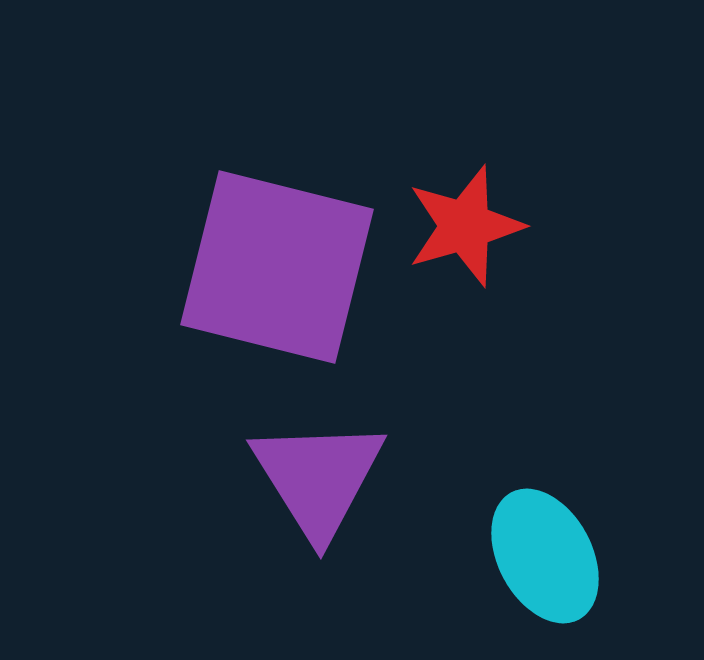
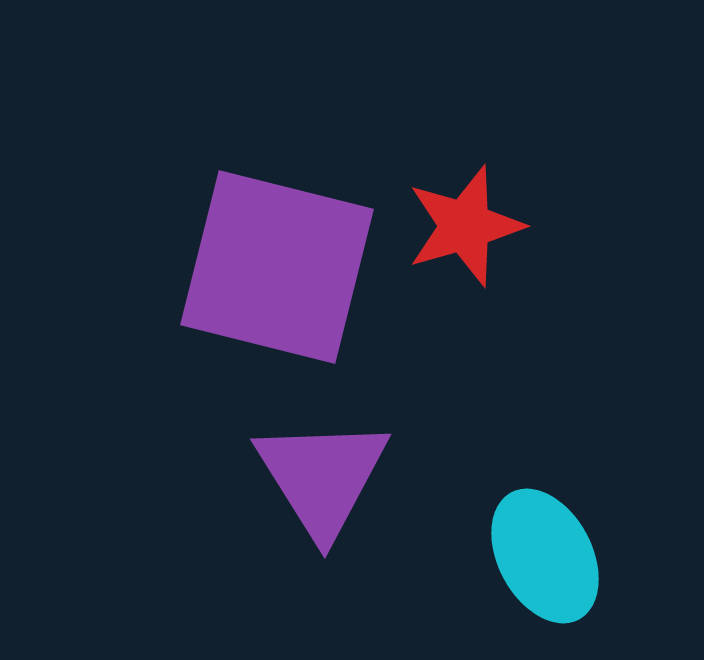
purple triangle: moved 4 px right, 1 px up
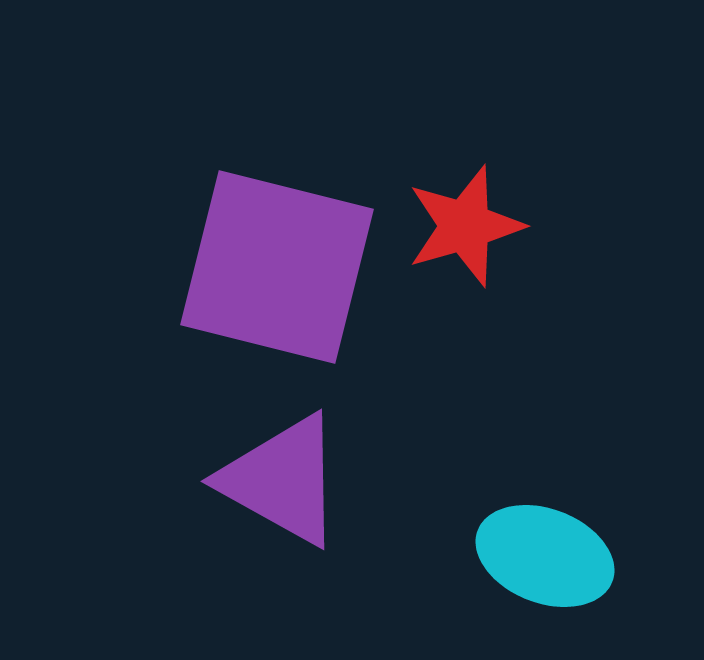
purple triangle: moved 40 px left, 3 px down; rotated 29 degrees counterclockwise
cyan ellipse: rotated 41 degrees counterclockwise
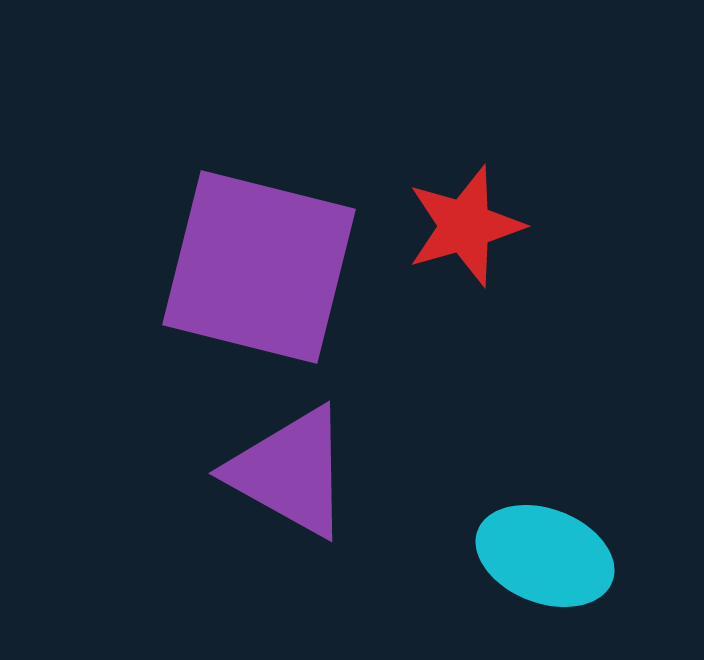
purple square: moved 18 px left
purple triangle: moved 8 px right, 8 px up
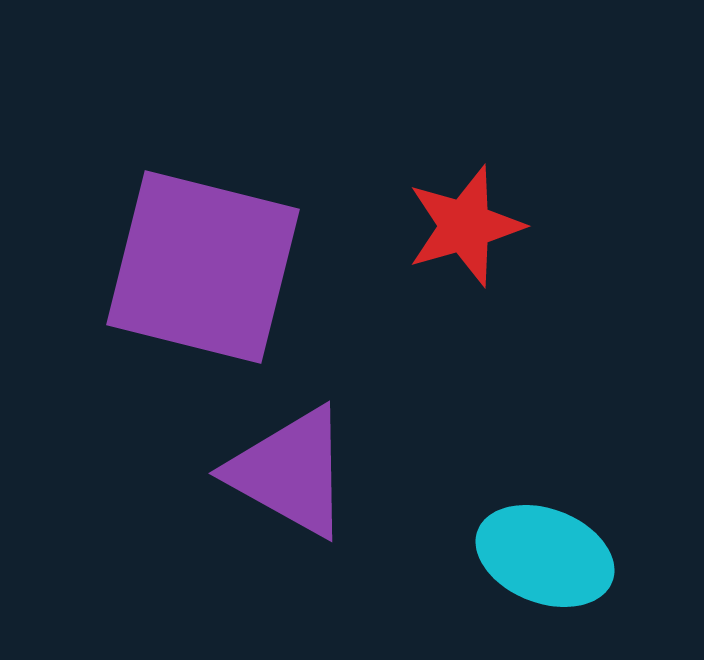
purple square: moved 56 px left
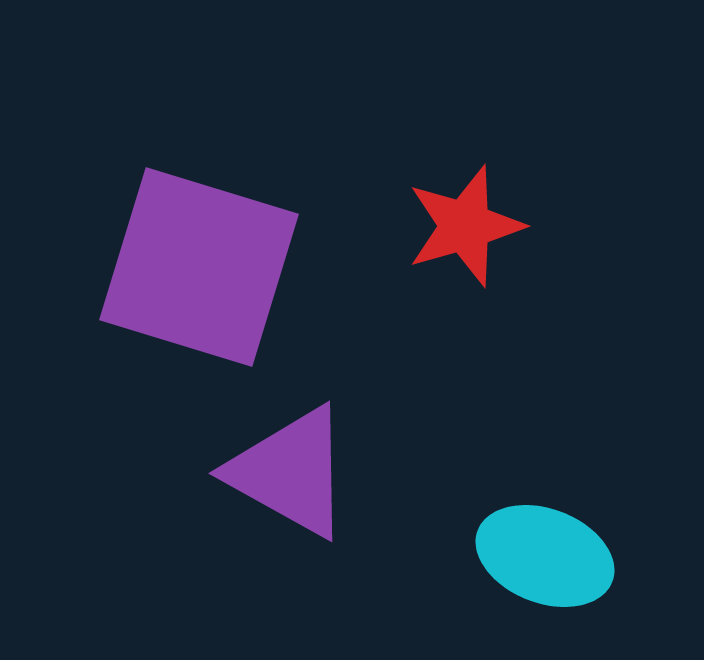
purple square: moved 4 px left; rotated 3 degrees clockwise
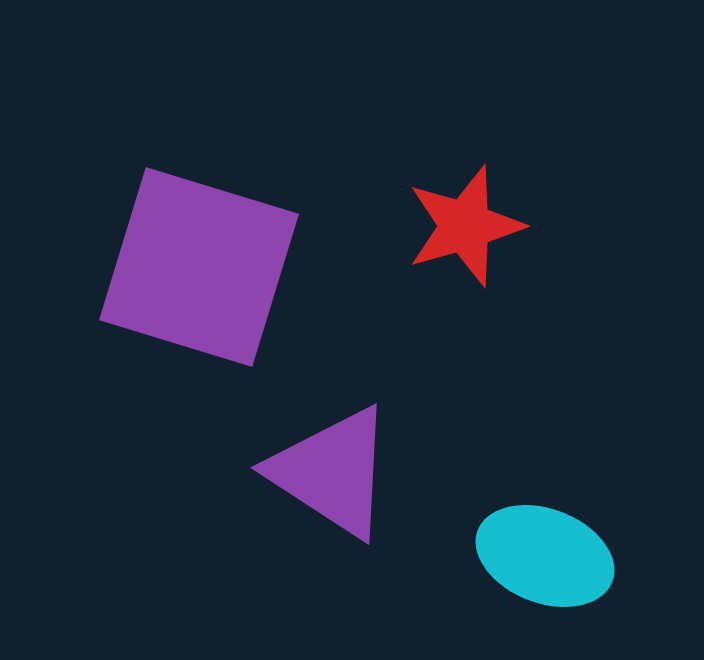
purple triangle: moved 42 px right; rotated 4 degrees clockwise
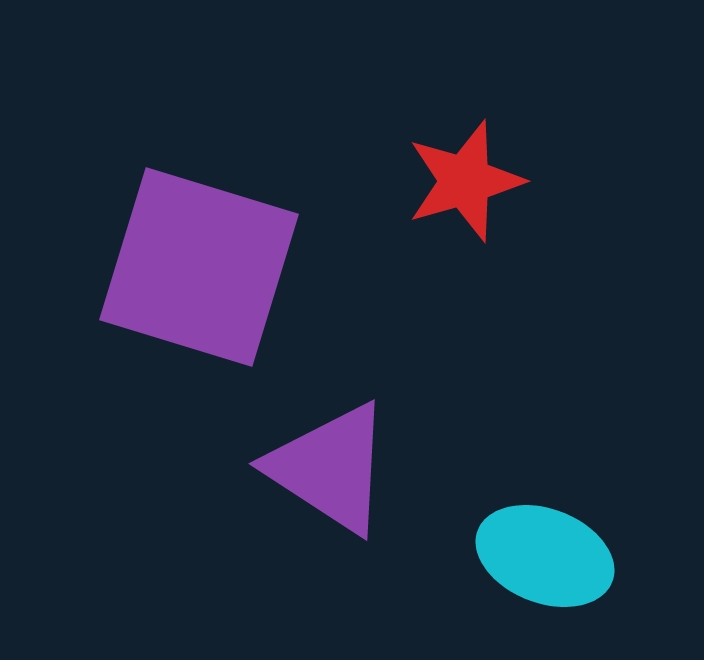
red star: moved 45 px up
purple triangle: moved 2 px left, 4 px up
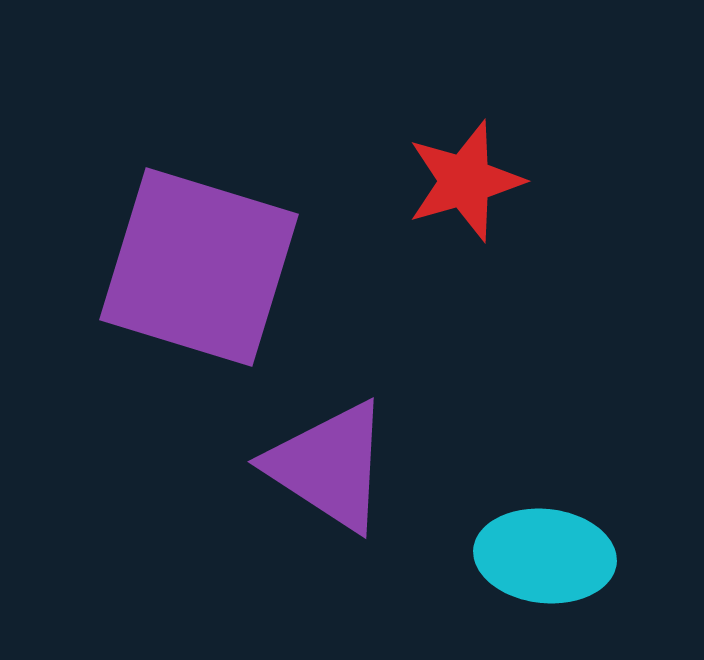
purple triangle: moved 1 px left, 2 px up
cyan ellipse: rotated 15 degrees counterclockwise
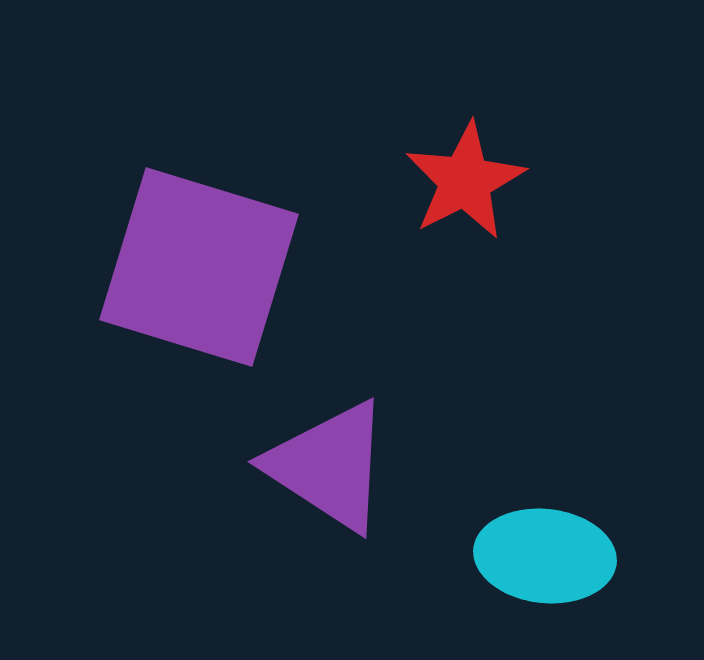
red star: rotated 11 degrees counterclockwise
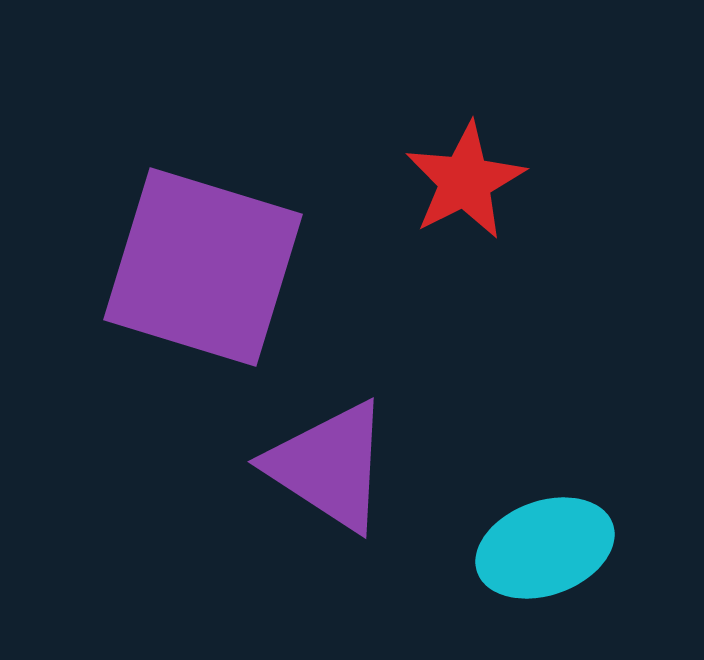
purple square: moved 4 px right
cyan ellipse: moved 8 px up; rotated 26 degrees counterclockwise
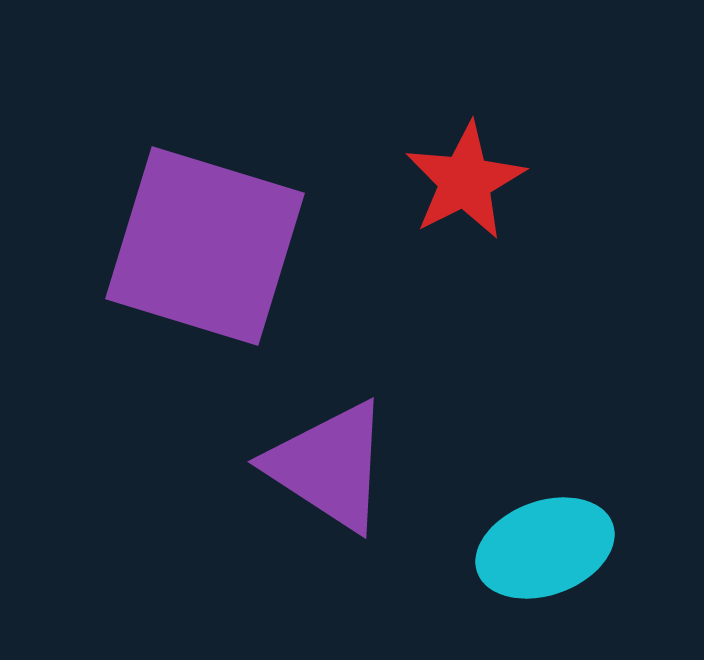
purple square: moved 2 px right, 21 px up
